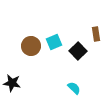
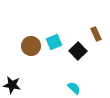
brown rectangle: rotated 16 degrees counterclockwise
black star: moved 2 px down
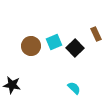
black square: moved 3 px left, 3 px up
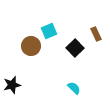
cyan square: moved 5 px left, 11 px up
black star: rotated 24 degrees counterclockwise
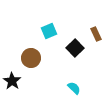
brown circle: moved 12 px down
black star: moved 4 px up; rotated 24 degrees counterclockwise
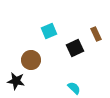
black square: rotated 18 degrees clockwise
brown circle: moved 2 px down
black star: moved 4 px right; rotated 24 degrees counterclockwise
